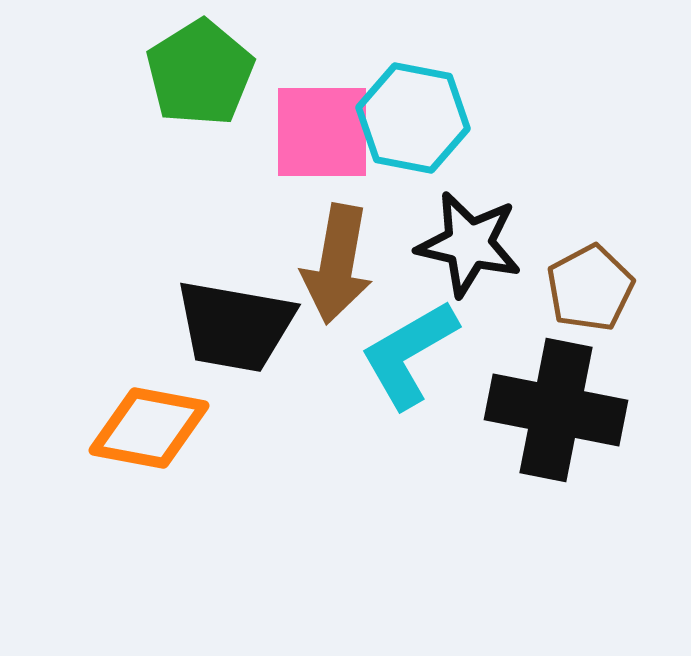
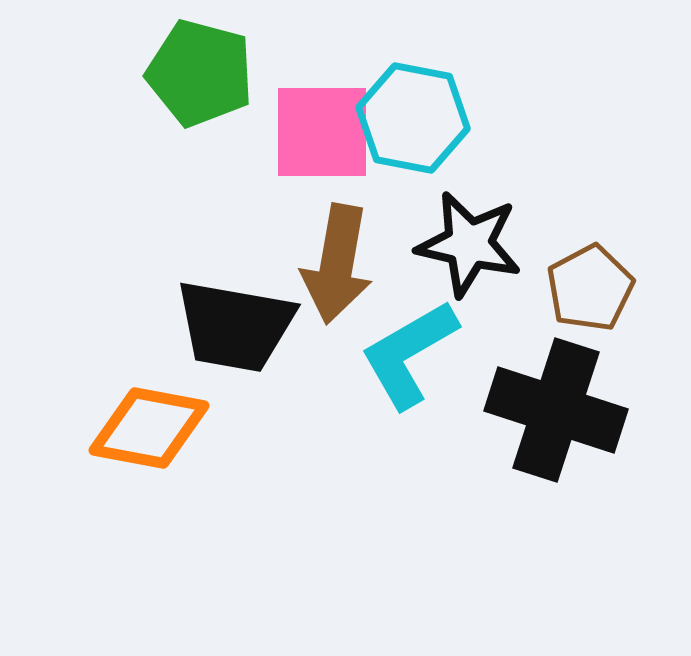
green pentagon: rotated 25 degrees counterclockwise
black cross: rotated 7 degrees clockwise
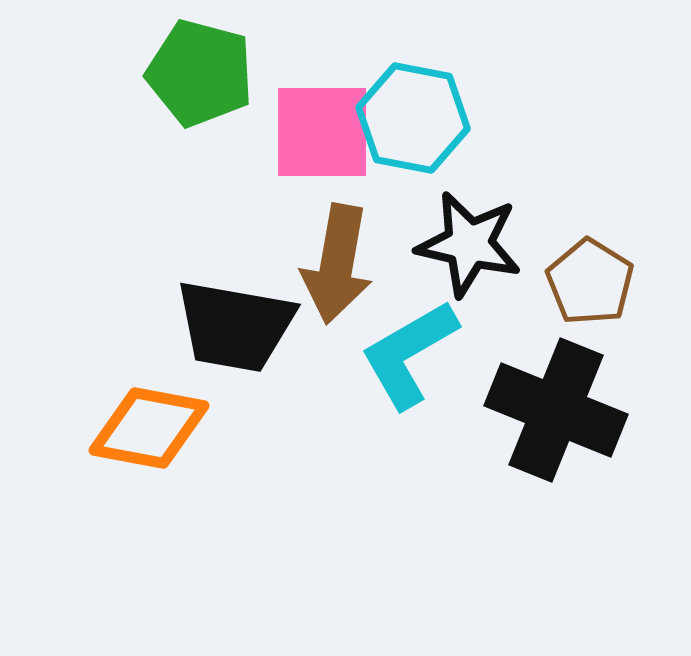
brown pentagon: moved 6 px up; rotated 12 degrees counterclockwise
black cross: rotated 4 degrees clockwise
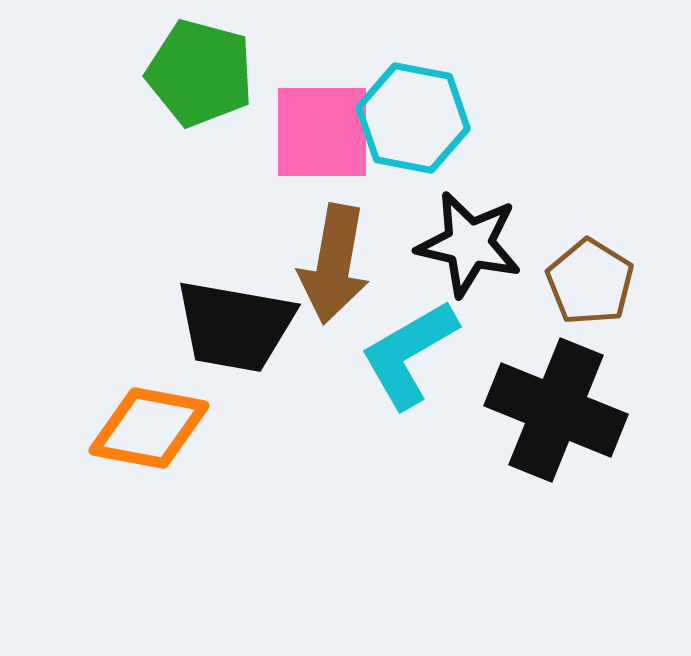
brown arrow: moved 3 px left
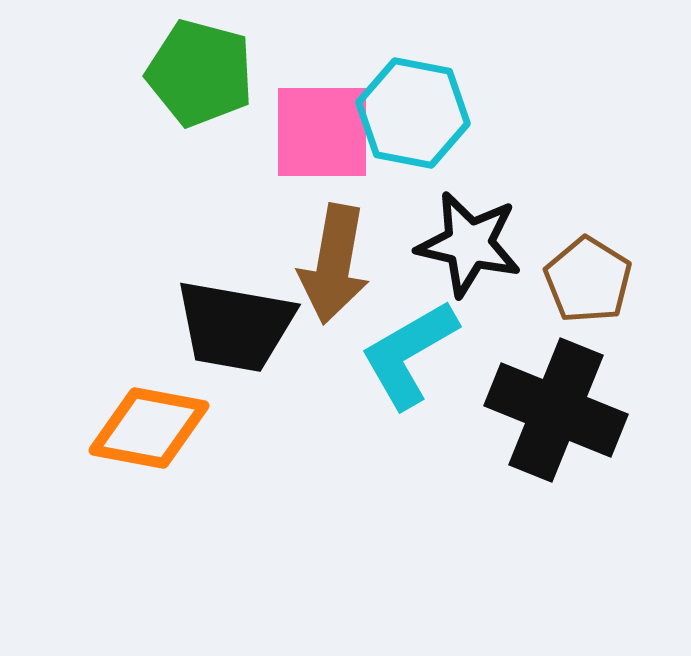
cyan hexagon: moved 5 px up
brown pentagon: moved 2 px left, 2 px up
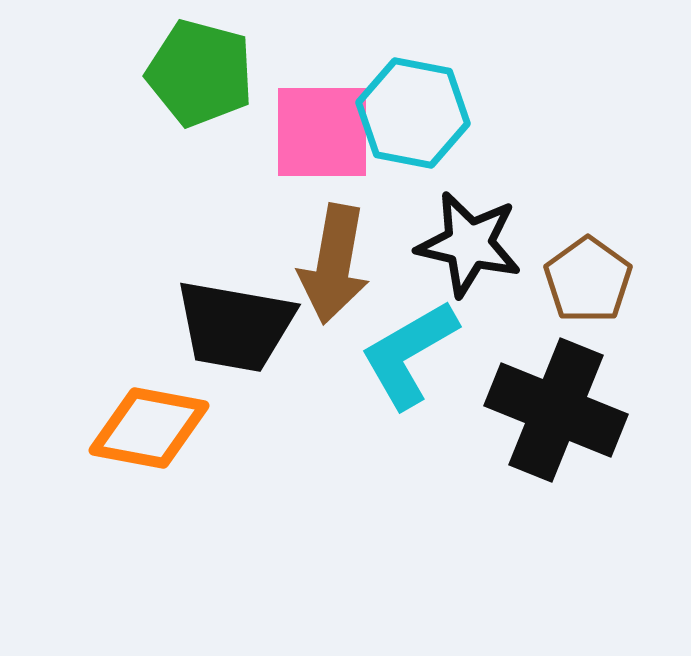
brown pentagon: rotated 4 degrees clockwise
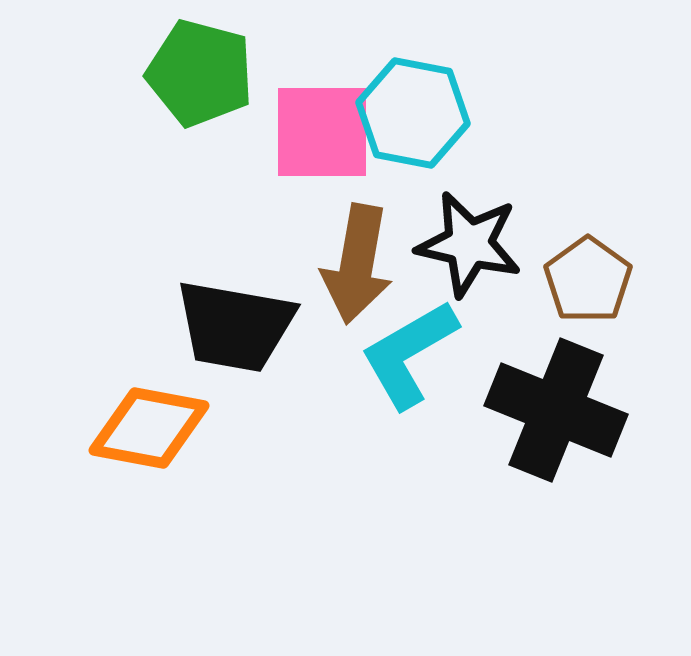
brown arrow: moved 23 px right
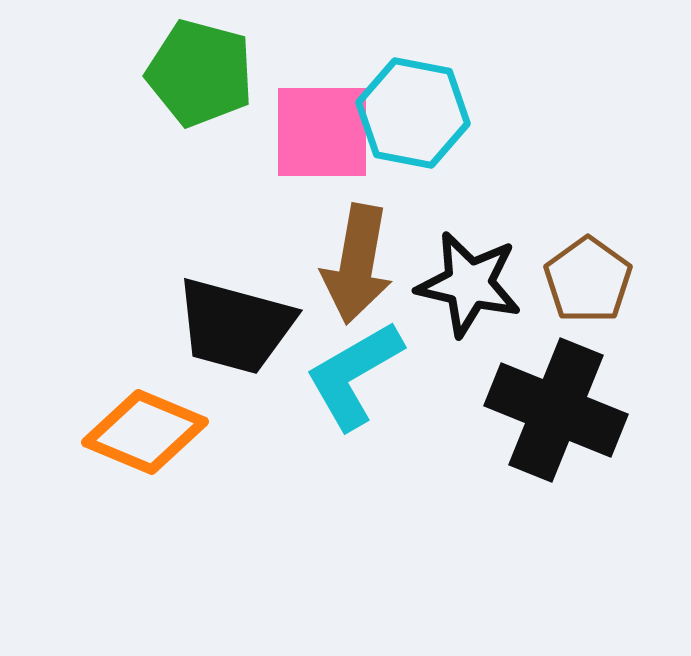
black star: moved 40 px down
black trapezoid: rotated 5 degrees clockwise
cyan L-shape: moved 55 px left, 21 px down
orange diamond: moved 4 px left, 4 px down; rotated 12 degrees clockwise
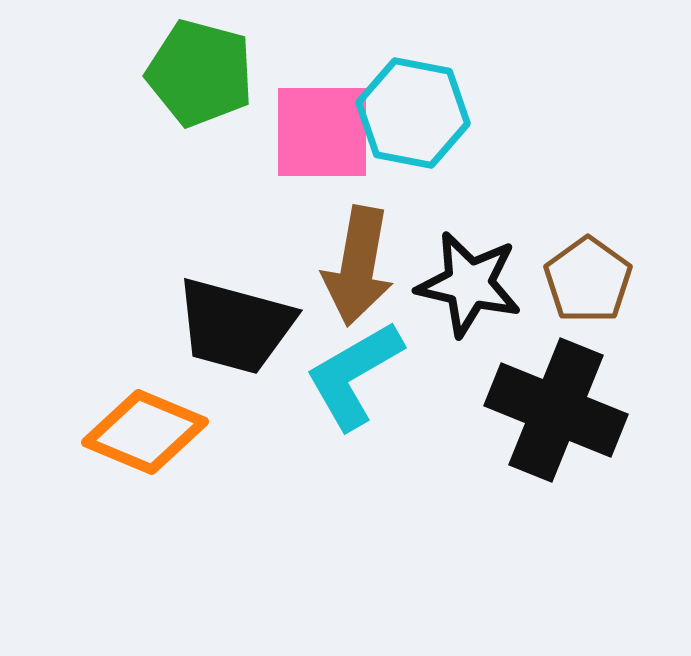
brown arrow: moved 1 px right, 2 px down
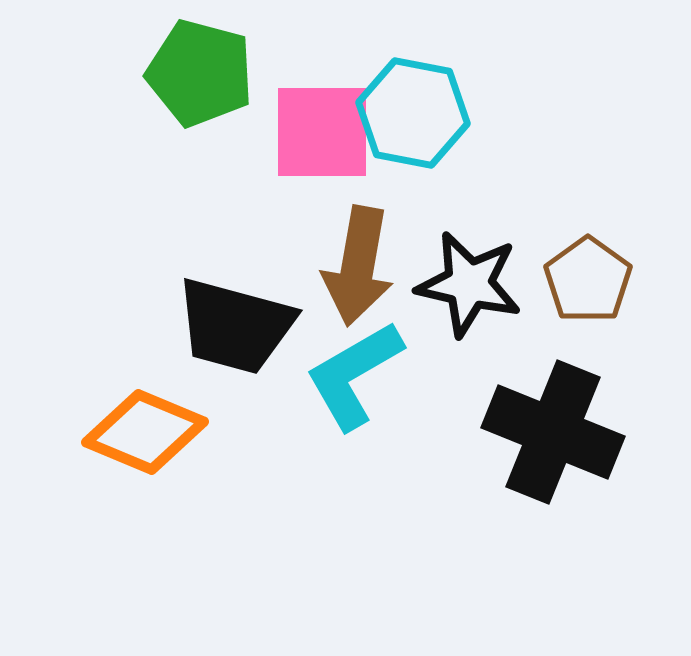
black cross: moved 3 px left, 22 px down
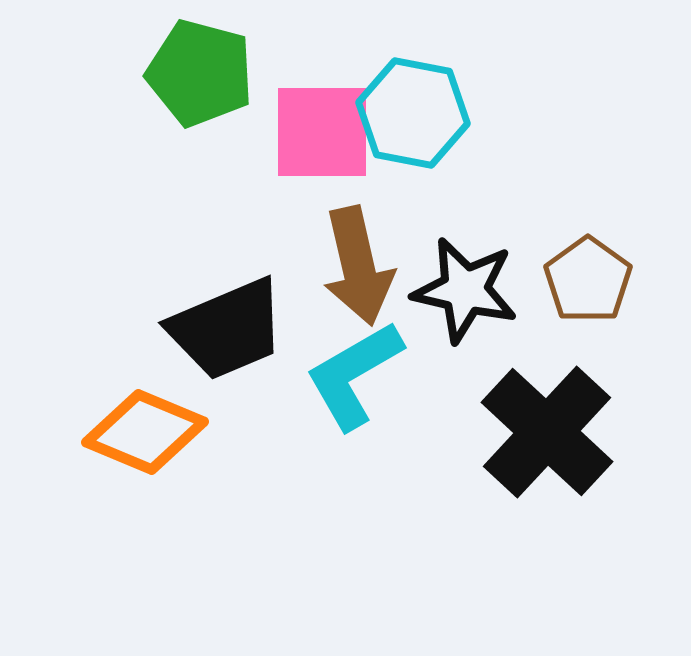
brown arrow: rotated 23 degrees counterclockwise
black star: moved 4 px left, 6 px down
black trapezoid: moved 8 px left, 3 px down; rotated 38 degrees counterclockwise
black cross: moved 6 px left; rotated 21 degrees clockwise
